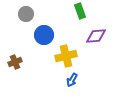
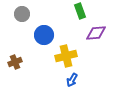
gray circle: moved 4 px left
purple diamond: moved 3 px up
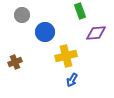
gray circle: moved 1 px down
blue circle: moved 1 px right, 3 px up
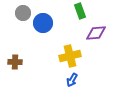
gray circle: moved 1 px right, 2 px up
blue circle: moved 2 px left, 9 px up
yellow cross: moved 4 px right
brown cross: rotated 24 degrees clockwise
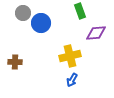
blue circle: moved 2 px left
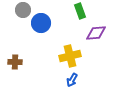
gray circle: moved 3 px up
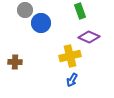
gray circle: moved 2 px right
purple diamond: moved 7 px left, 4 px down; rotated 30 degrees clockwise
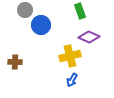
blue circle: moved 2 px down
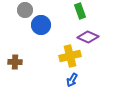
purple diamond: moved 1 px left
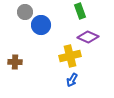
gray circle: moved 2 px down
